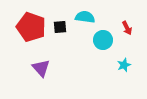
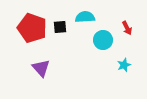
cyan semicircle: rotated 12 degrees counterclockwise
red pentagon: moved 1 px right, 1 px down
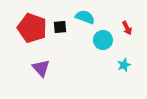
cyan semicircle: rotated 24 degrees clockwise
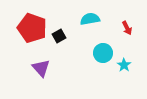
cyan semicircle: moved 5 px right, 2 px down; rotated 30 degrees counterclockwise
black square: moved 1 px left, 9 px down; rotated 24 degrees counterclockwise
cyan circle: moved 13 px down
cyan star: rotated 16 degrees counterclockwise
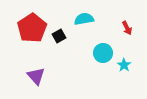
cyan semicircle: moved 6 px left
red pentagon: rotated 20 degrees clockwise
purple triangle: moved 5 px left, 8 px down
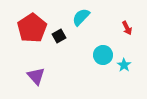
cyan semicircle: moved 3 px left, 2 px up; rotated 36 degrees counterclockwise
cyan circle: moved 2 px down
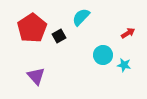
red arrow: moved 1 px right, 5 px down; rotated 96 degrees counterclockwise
cyan star: rotated 24 degrees counterclockwise
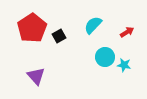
cyan semicircle: moved 12 px right, 8 px down
red arrow: moved 1 px left, 1 px up
cyan circle: moved 2 px right, 2 px down
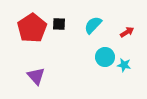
black square: moved 12 px up; rotated 32 degrees clockwise
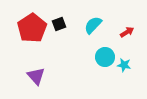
black square: rotated 24 degrees counterclockwise
